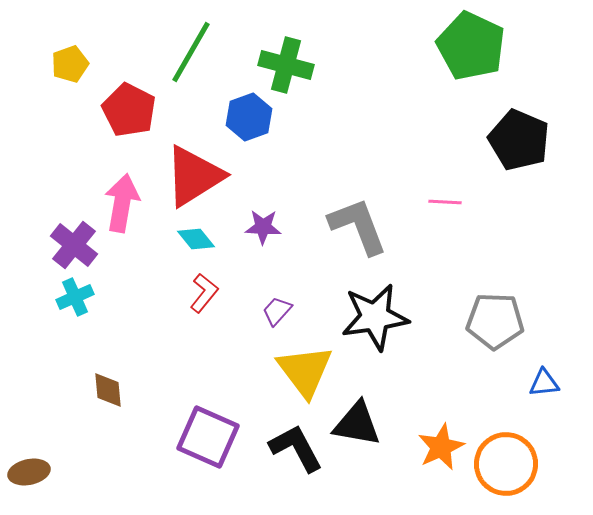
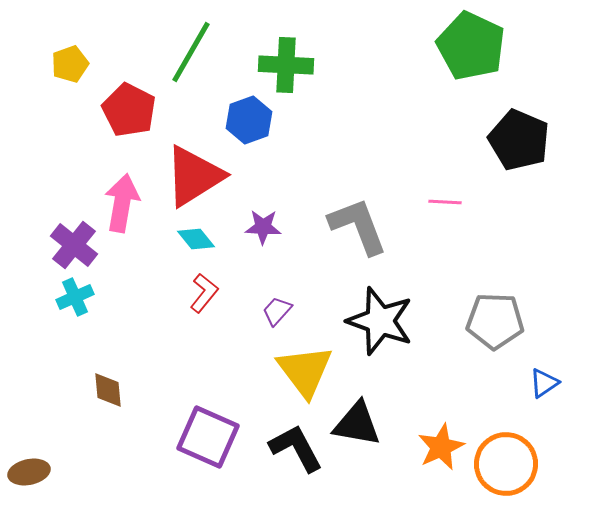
green cross: rotated 12 degrees counterclockwise
blue hexagon: moved 3 px down
black star: moved 5 px right, 4 px down; rotated 28 degrees clockwise
blue triangle: rotated 28 degrees counterclockwise
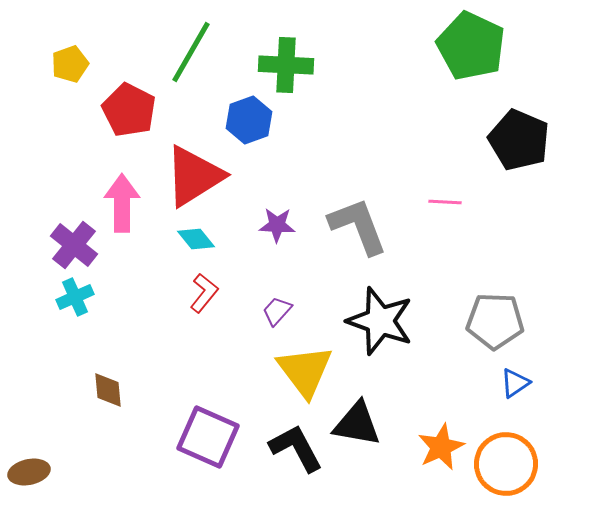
pink arrow: rotated 10 degrees counterclockwise
purple star: moved 14 px right, 2 px up
blue triangle: moved 29 px left
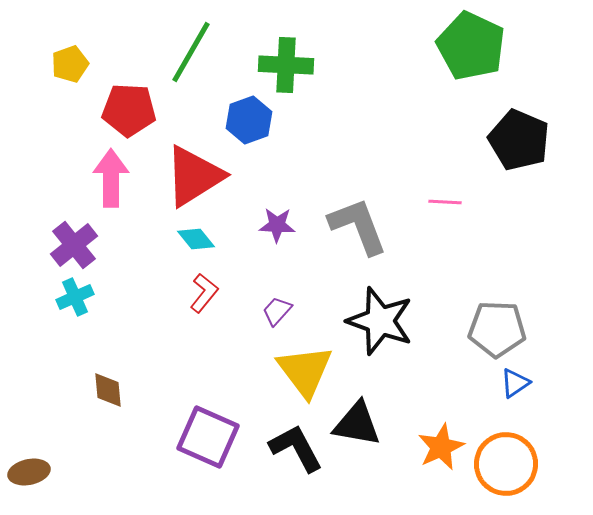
red pentagon: rotated 24 degrees counterclockwise
pink arrow: moved 11 px left, 25 px up
purple cross: rotated 12 degrees clockwise
gray pentagon: moved 2 px right, 8 px down
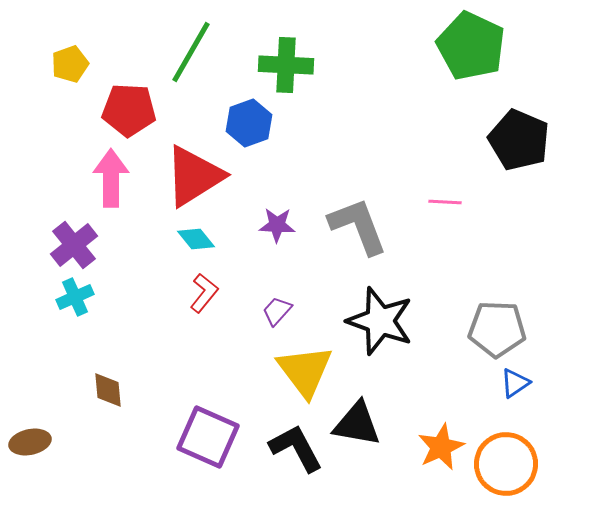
blue hexagon: moved 3 px down
brown ellipse: moved 1 px right, 30 px up
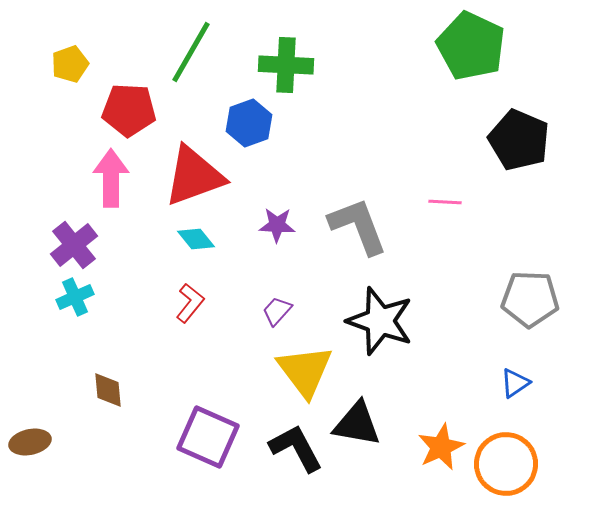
red triangle: rotated 12 degrees clockwise
red L-shape: moved 14 px left, 10 px down
gray pentagon: moved 33 px right, 30 px up
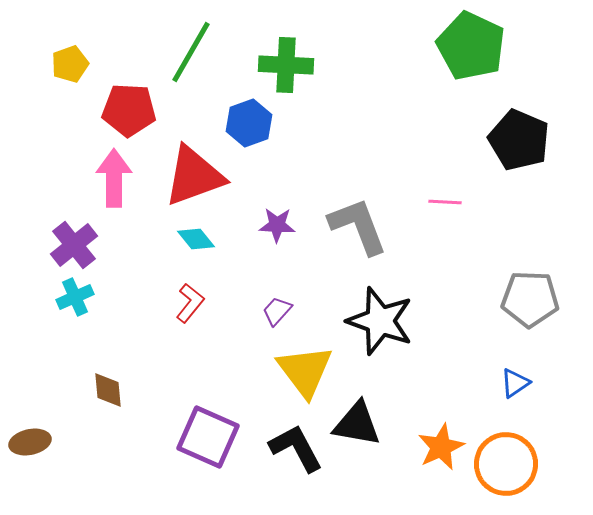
pink arrow: moved 3 px right
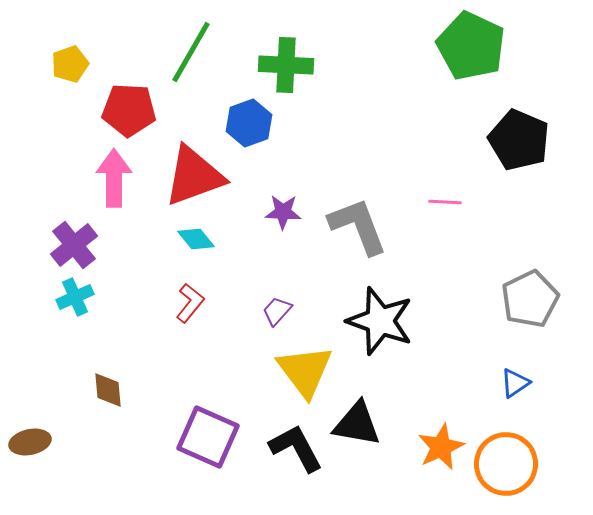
purple star: moved 6 px right, 13 px up
gray pentagon: rotated 28 degrees counterclockwise
